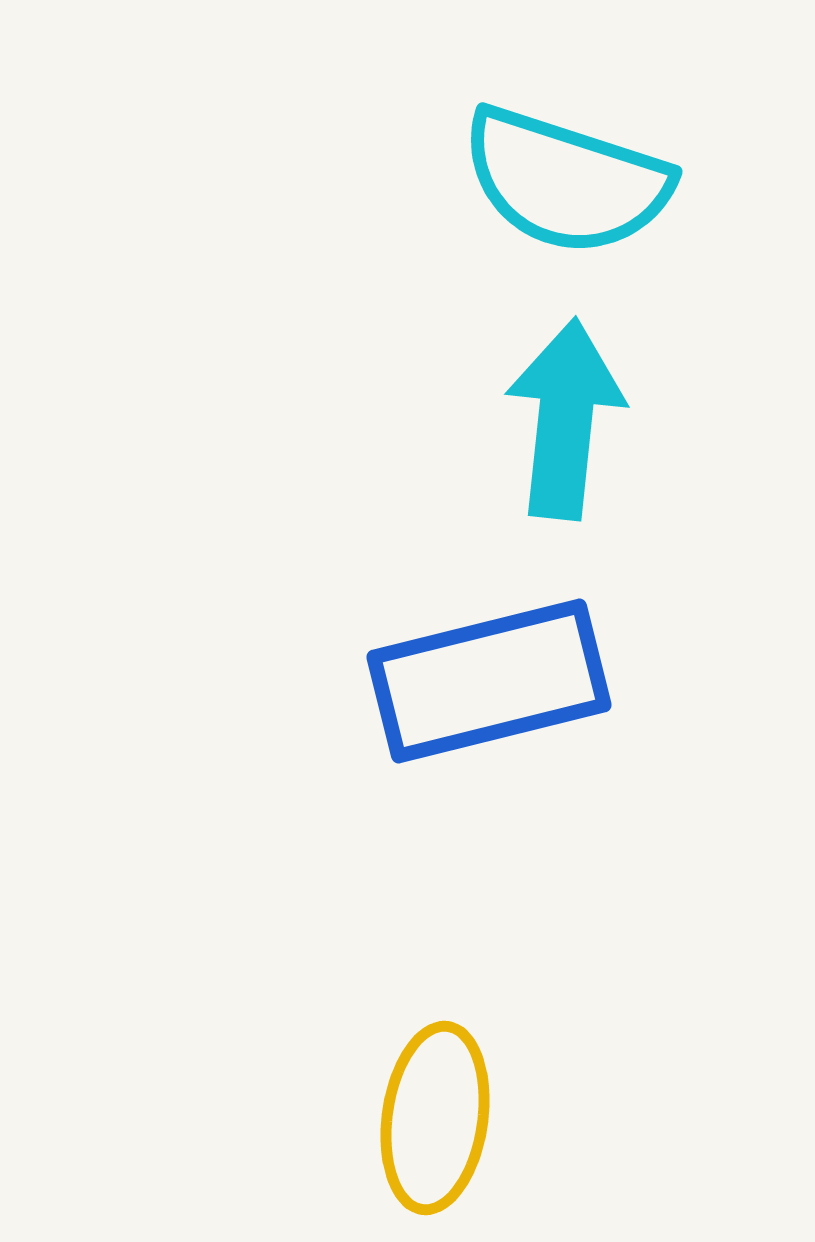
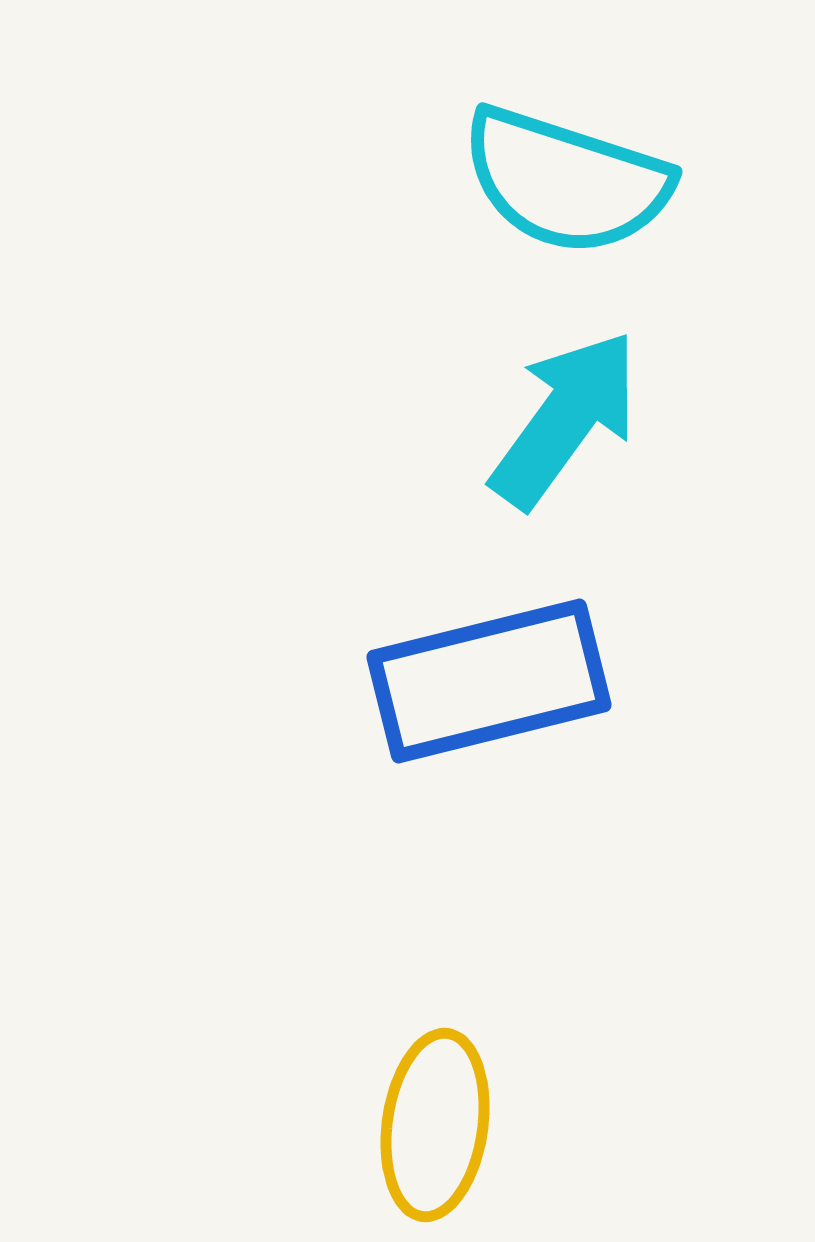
cyan arrow: rotated 30 degrees clockwise
yellow ellipse: moved 7 px down
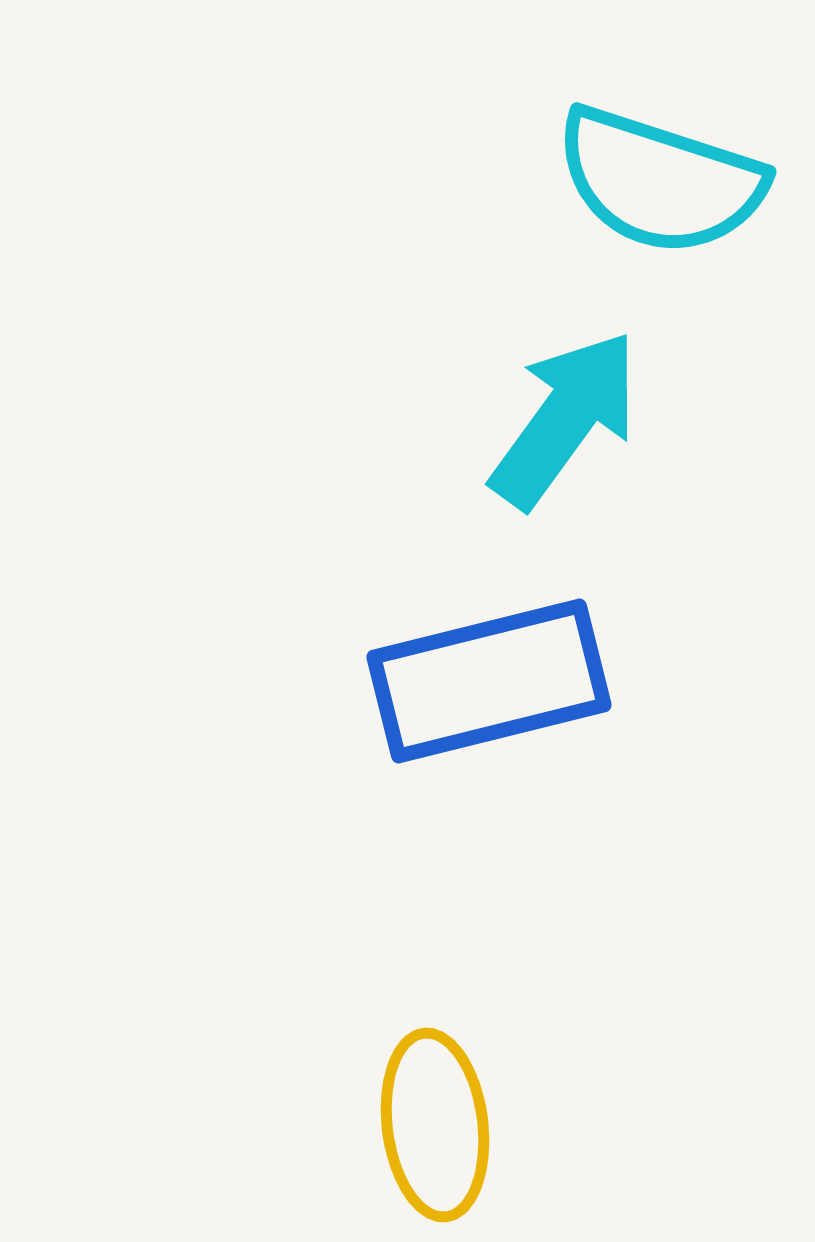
cyan semicircle: moved 94 px right
yellow ellipse: rotated 15 degrees counterclockwise
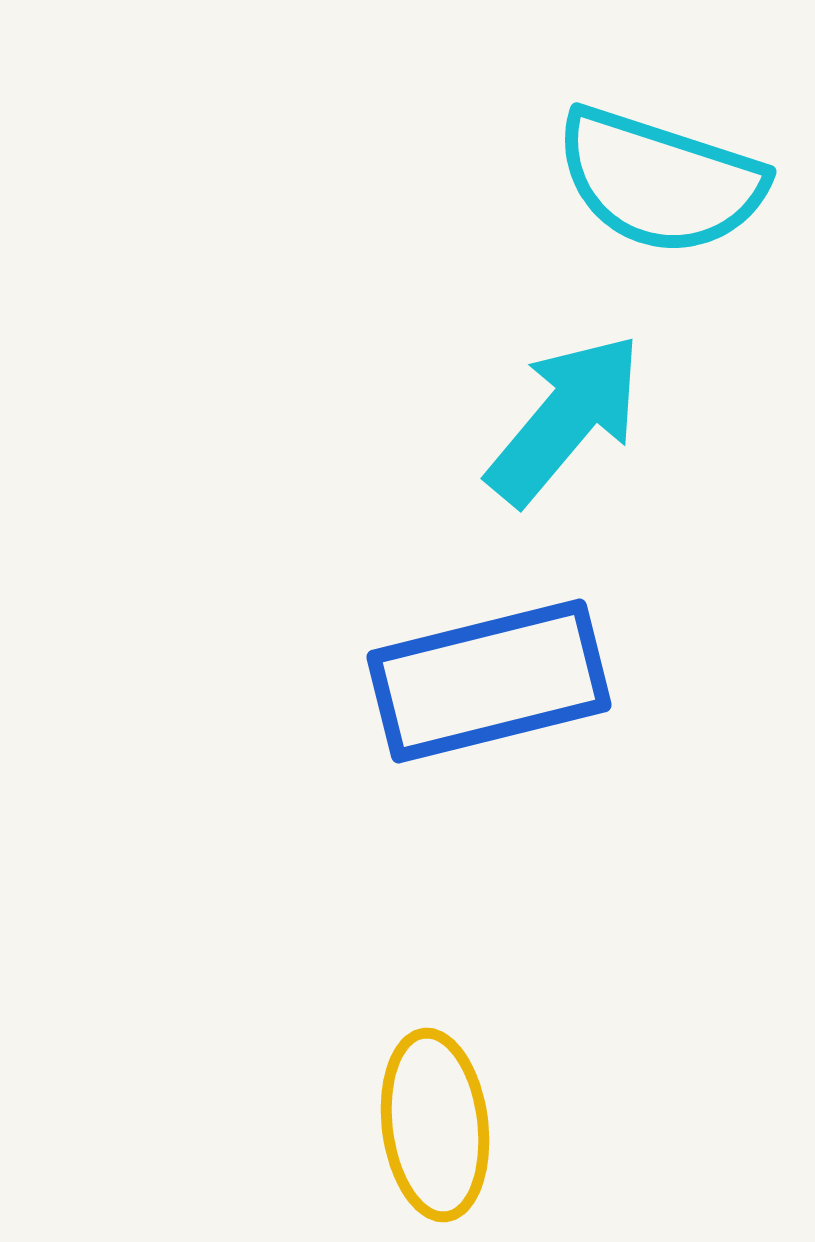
cyan arrow: rotated 4 degrees clockwise
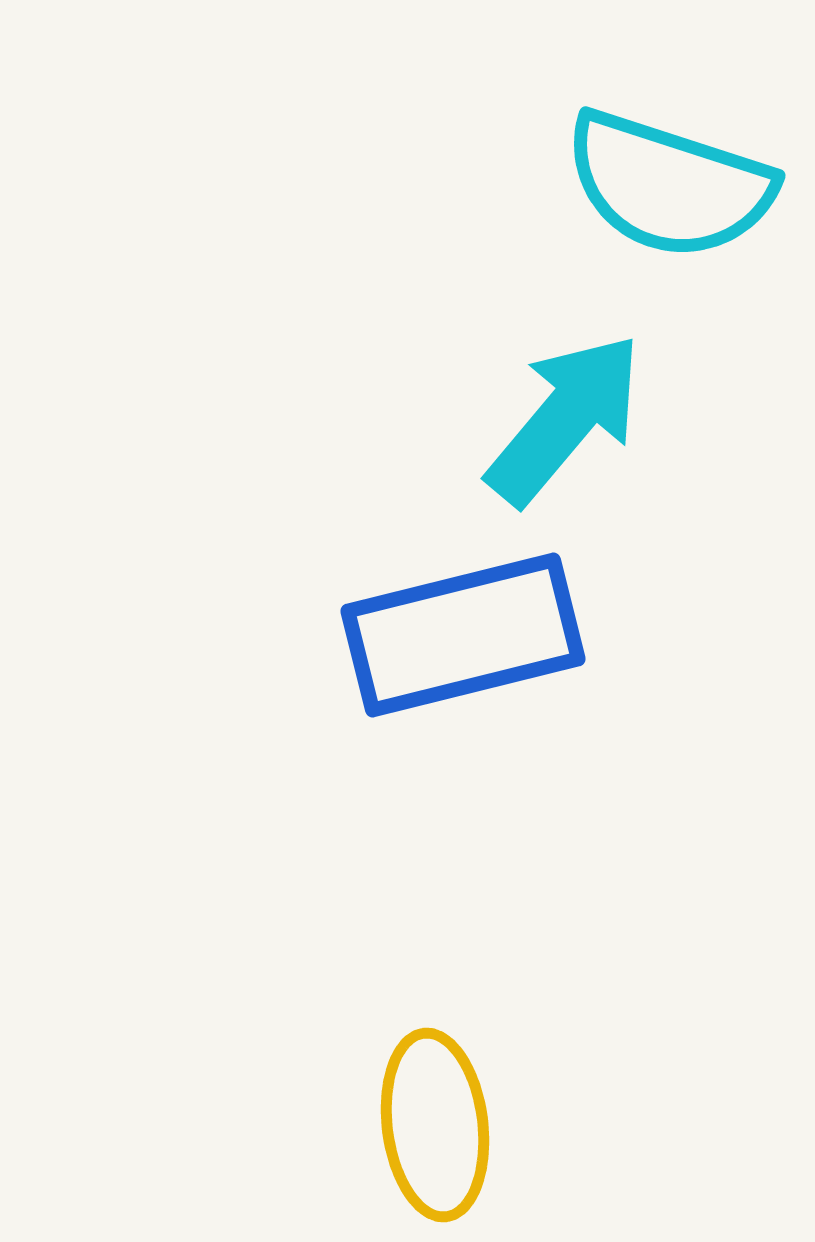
cyan semicircle: moved 9 px right, 4 px down
blue rectangle: moved 26 px left, 46 px up
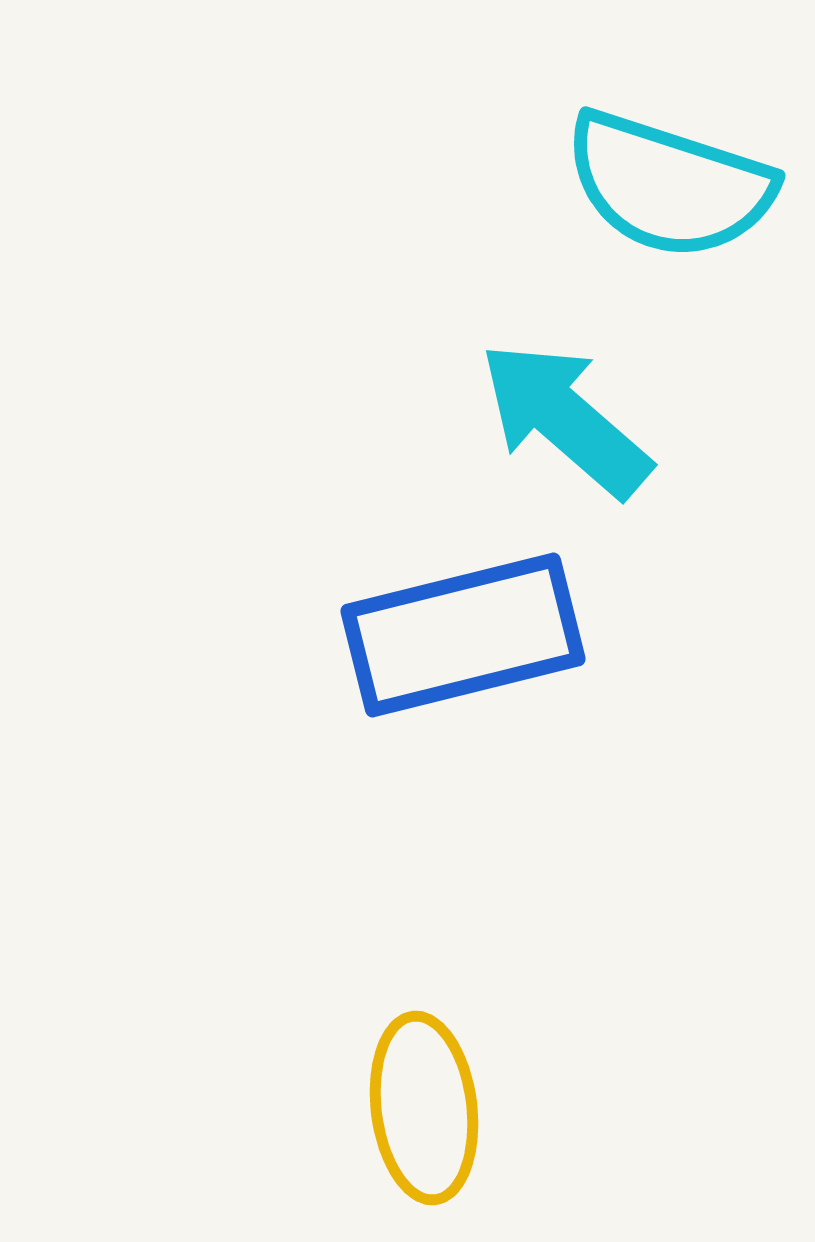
cyan arrow: rotated 89 degrees counterclockwise
yellow ellipse: moved 11 px left, 17 px up
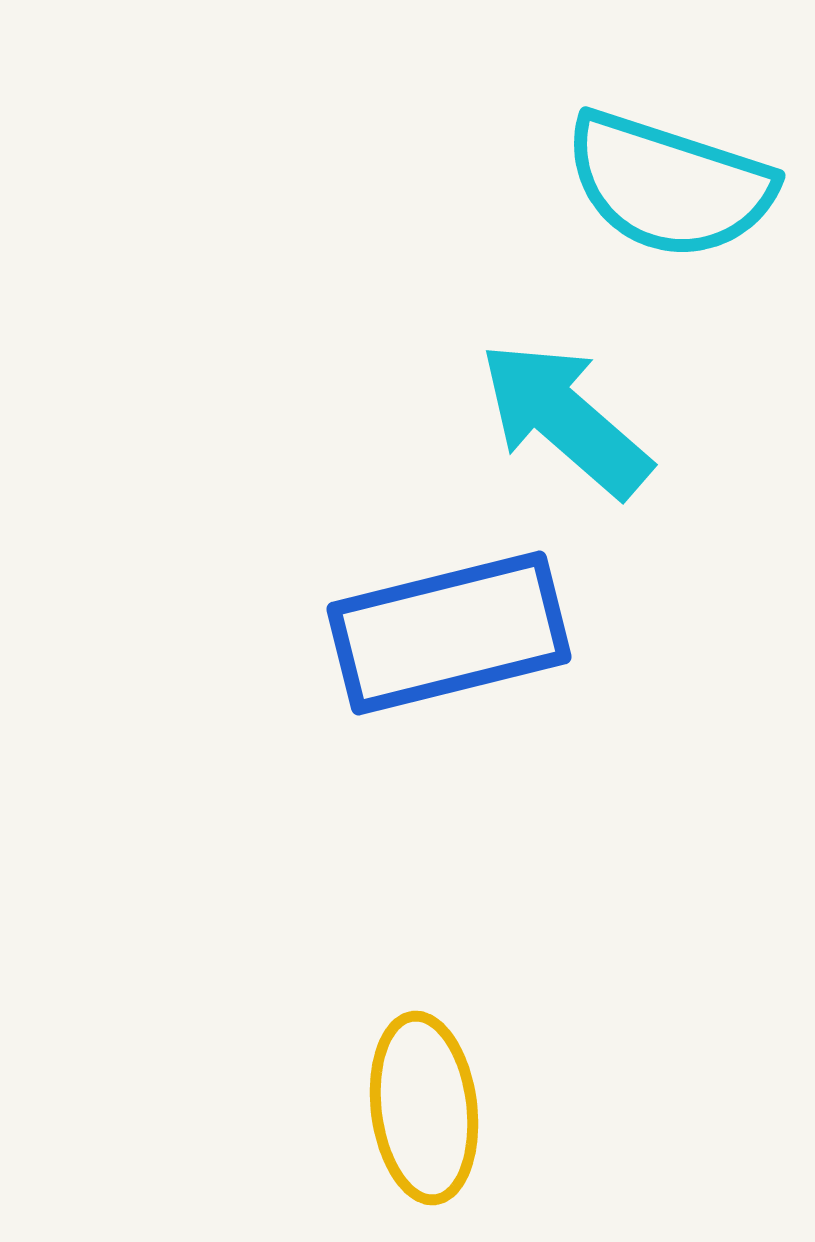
blue rectangle: moved 14 px left, 2 px up
